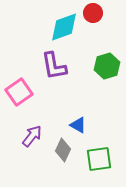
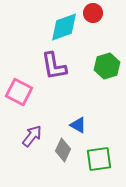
pink square: rotated 28 degrees counterclockwise
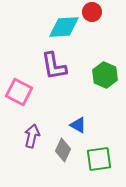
red circle: moved 1 px left, 1 px up
cyan diamond: rotated 16 degrees clockwise
green hexagon: moved 2 px left, 9 px down; rotated 20 degrees counterclockwise
purple arrow: rotated 25 degrees counterclockwise
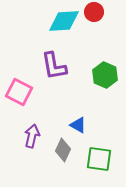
red circle: moved 2 px right
cyan diamond: moved 6 px up
green square: rotated 16 degrees clockwise
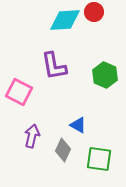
cyan diamond: moved 1 px right, 1 px up
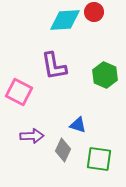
blue triangle: rotated 12 degrees counterclockwise
purple arrow: rotated 75 degrees clockwise
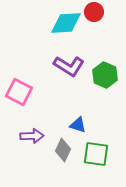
cyan diamond: moved 1 px right, 3 px down
purple L-shape: moved 15 px right; rotated 48 degrees counterclockwise
green square: moved 3 px left, 5 px up
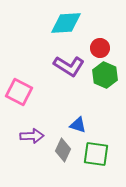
red circle: moved 6 px right, 36 px down
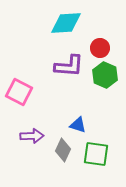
purple L-shape: rotated 28 degrees counterclockwise
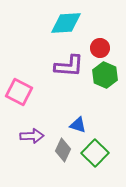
green square: moved 1 px left, 1 px up; rotated 36 degrees clockwise
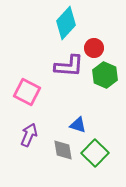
cyan diamond: rotated 44 degrees counterclockwise
red circle: moved 6 px left
pink square: moved 8 px right
purple arrow: moved 3 px left, 1 px up; rotated 65 degrees counterclockwise
gray diamond: rotated 35 degrees counterclockwise
